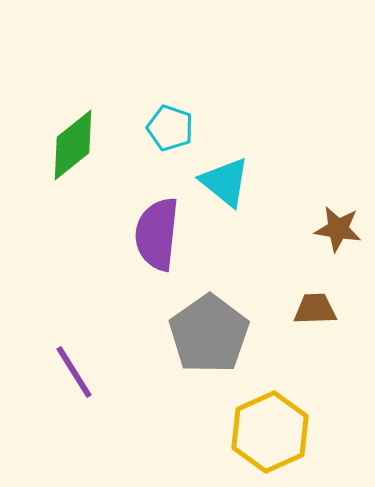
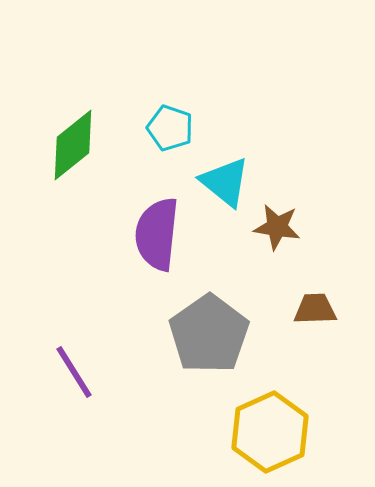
brown star: moved 61 px left, 2 px up
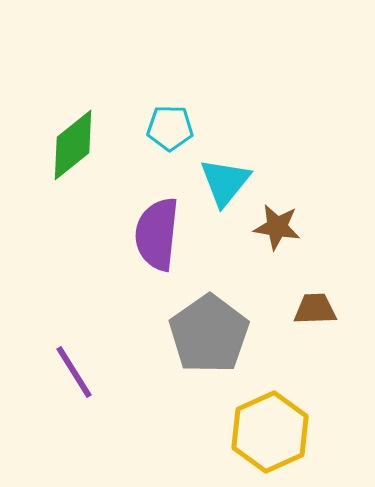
cyan pentagon: rotated 18 degrees counterclockwise
cyan triangle: rotated 30 degrees clockwise
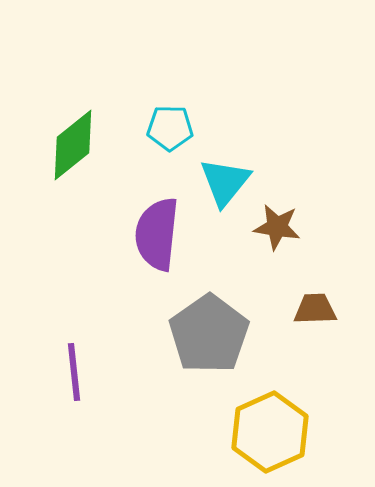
purple line: rotated 26 degrees clockwise
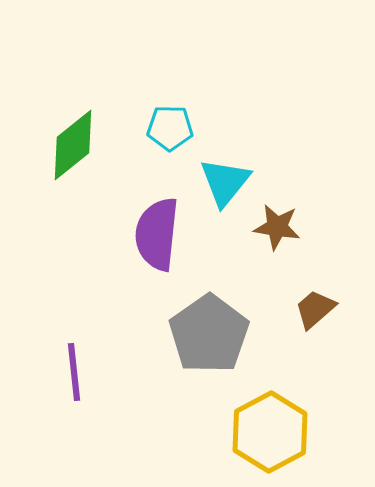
brown trapezoid: rotated 39 degrees counterclockwise
yellow hexagon: rotated 4 degrees counterclockwise
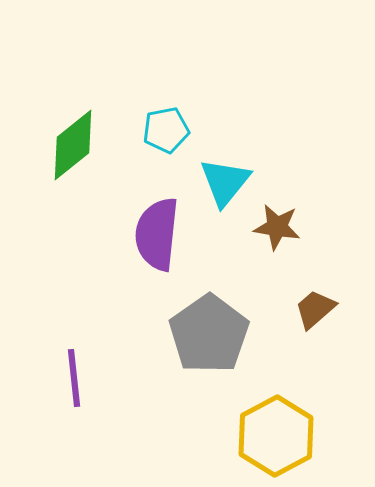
cyan pentagon: moved 4 px left, 2 px down; rotated 12 degrees counterclockwise
purple line: moved 6 px down
yellow hexagon: moved 6 px right, 4 px down
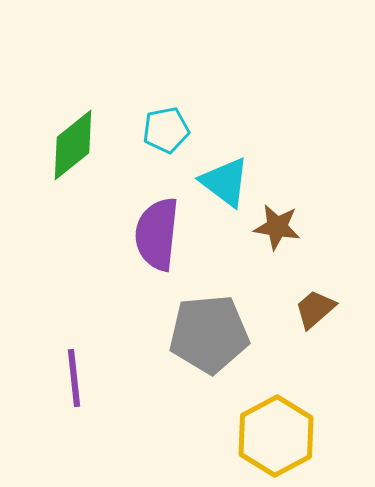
cyan triangle: rotated 32 degrees counterclockwise
gray pentagon: rotated 30 degrees clockwise
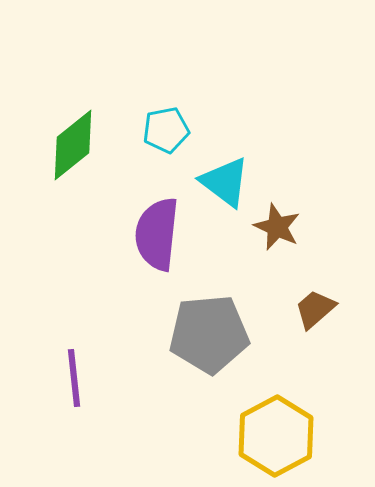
brown star: rotated 15 degrees clockwise
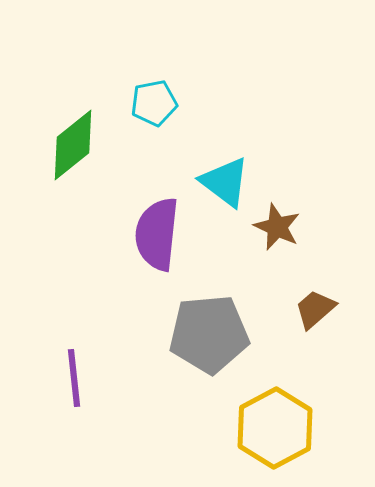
cyan pentagon: moved 12 px left, 27 px up
yellow hexagon: moved 1 px left, 8 px up
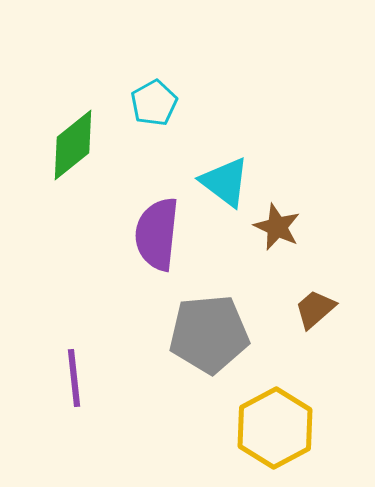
cyan pentagon: rotated 18 degrees counterclockwise
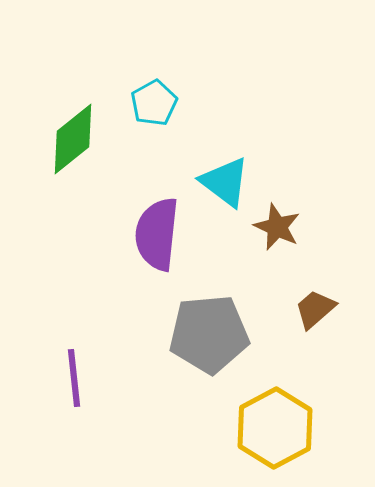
green diamond: moved 6 px up
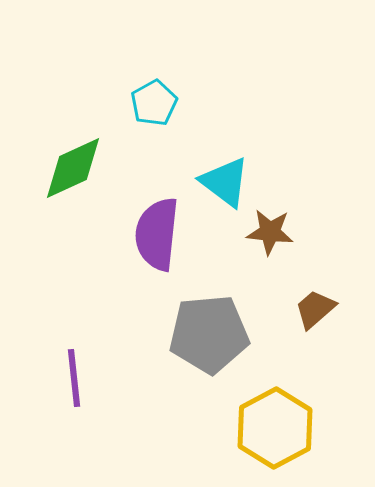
green diamond: moved 29 px down; rotated 14 degrees clockwise
brown star: moved 7 px left, 5 px down; rotated 18 degrees counterclockwise
